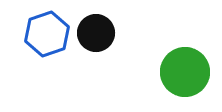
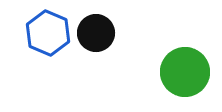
blue hexagon: moved 1 px right, 1 px up; rotated 18 degrees counterclockwise
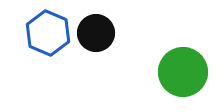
green circle: moved 2 px left
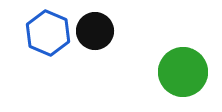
black circle: moved 1 px left, 2 px up
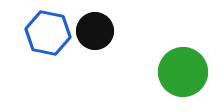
blue hexagon: rotated 12 degrees counterclockwise
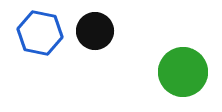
blue hexagon: moved 8 px left
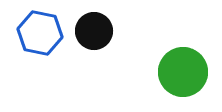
black circle: moved 1 px left
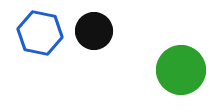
green circle: moved 2 px left, 2 px up
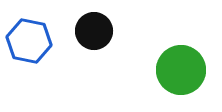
blue hexagon: moved 11 px left, 8 px down
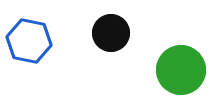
black circle: moved 17 px right, 2 px down
